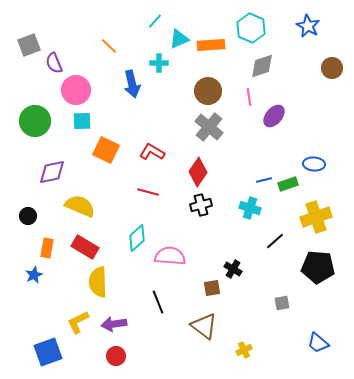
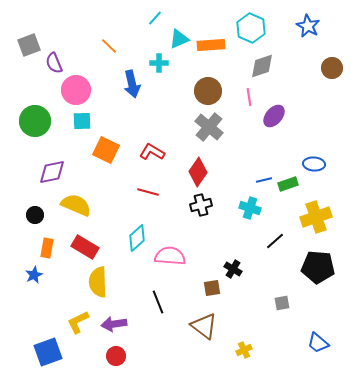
cyan line at (155, 21): moved 3 px up
yellow semicircle at (80, 206): moved 4 px left, 1 px up
black circle at (28, 216): moved 7 px right, 1 px up
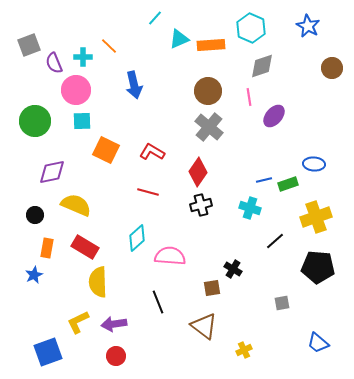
cyan cross at (159, 63): moved 76 px left, 6 px up
blue arrow at (132, 84): moved 2 px right, 1 px down
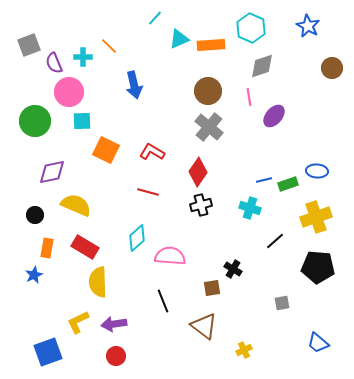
pink circle at (76, 90): moved 7 px left, 2 px down
blue ellipse at (314, 164): moved 3 px right, 7 px down
black line at (158, 302): moved 5 px right, 1 px up
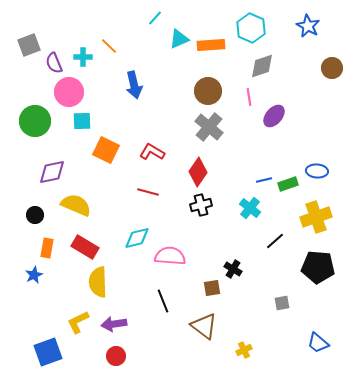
cyan cross at (250, 208): rotated 20 degrees clockwise
cyan diamond at (137, 238): rotated 28 degrees clockwise
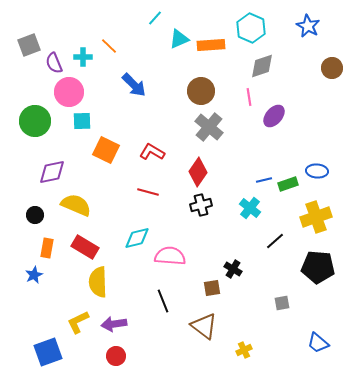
blue arrow at (134, 85): rotated 32 degrees counterclockwise
brown circle at (208, 91): moved 7 px left
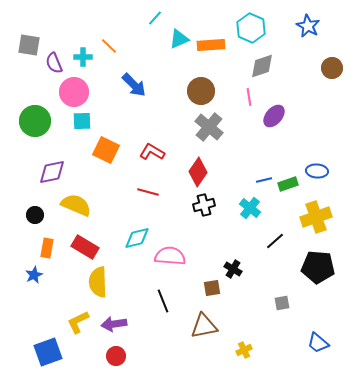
gray square at (29, 45): rotated 30 degrees clockwise
pink circle at (69, 92): moved 5 px right
black cross at (201, 205): moved 3 px right
brown triangle at (204, 326): rotated 48 degrees counterclockwise
